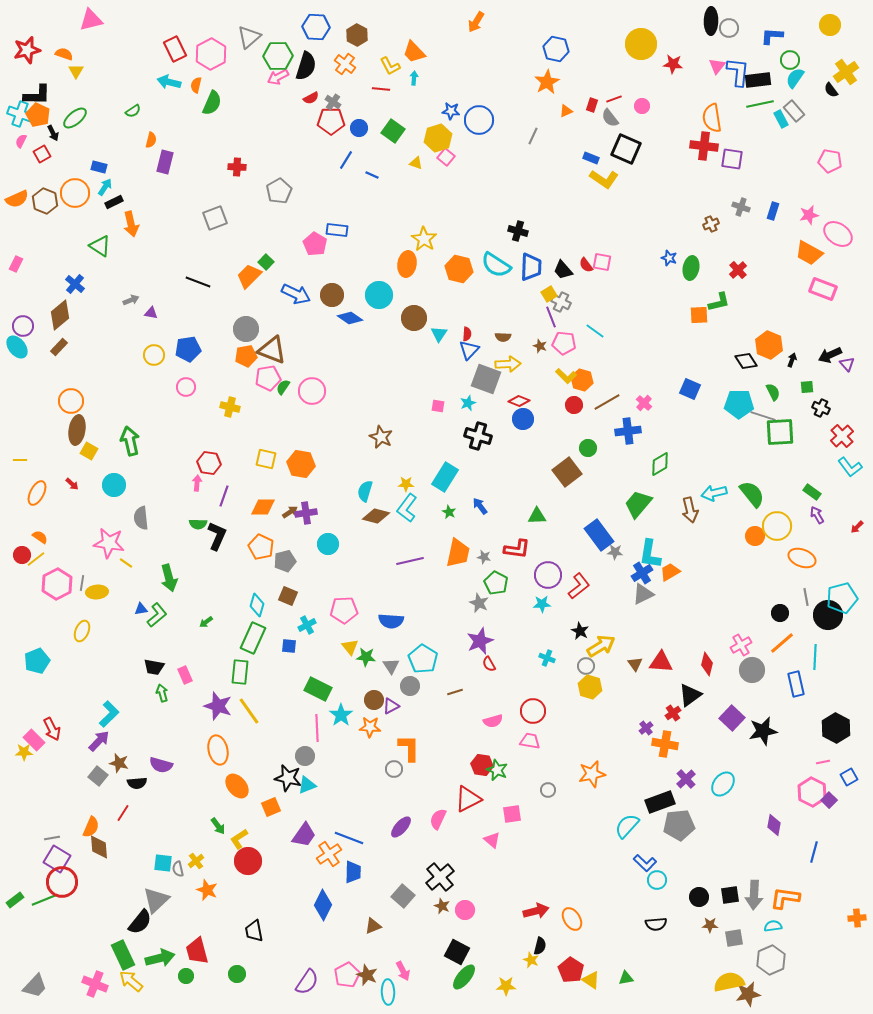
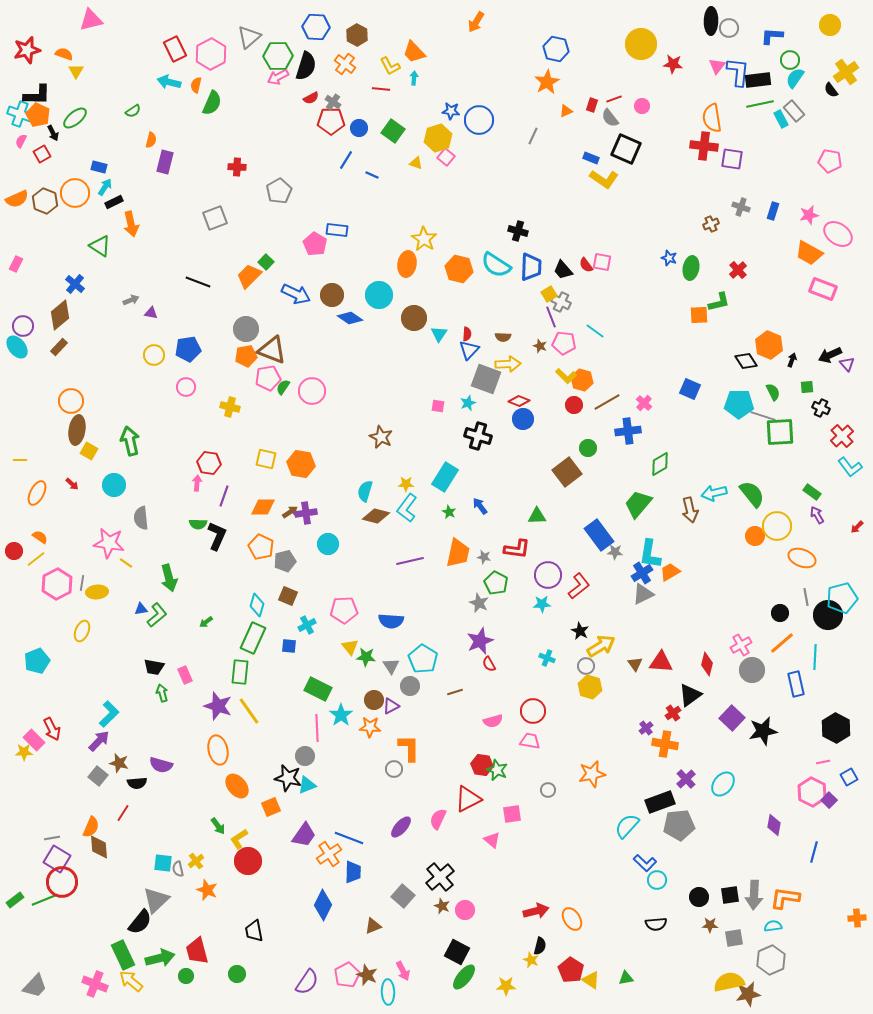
red circle at (22, 555): moved 8 px left, 4 px up
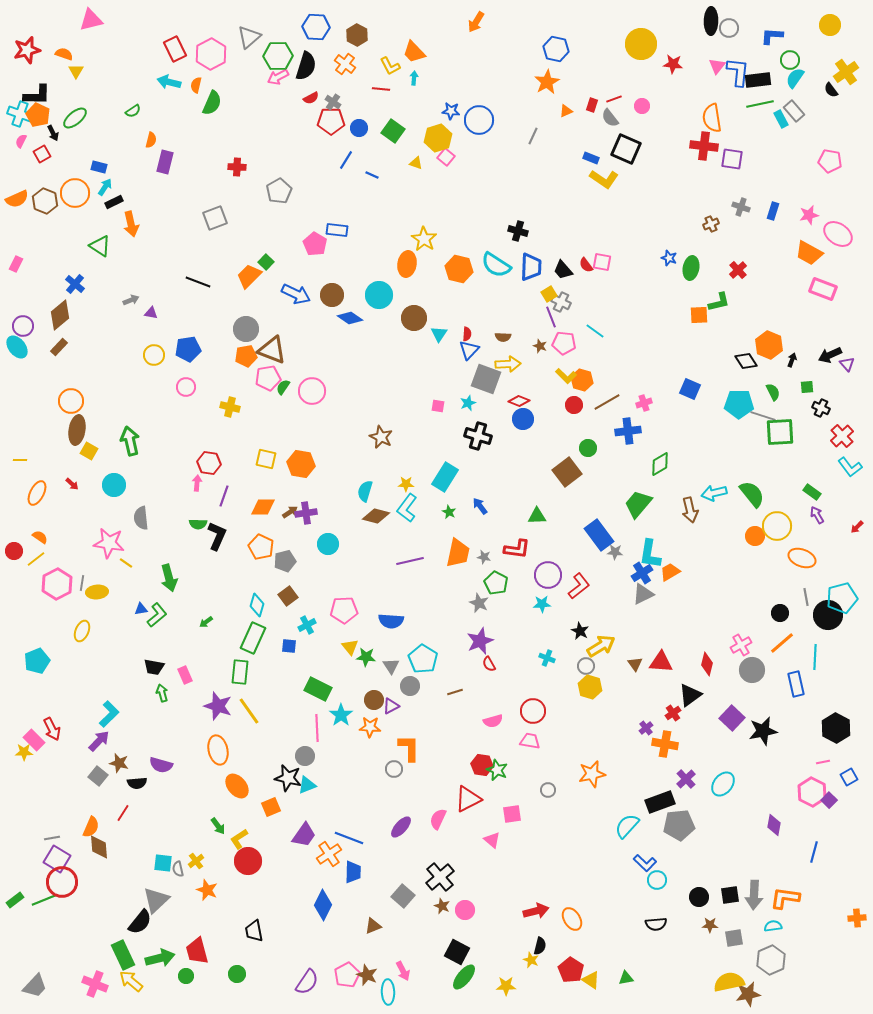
pink cross at (644, 403): rotated 28 degrees clockwise
brown square at (288, 596): rotated 30 degrees clockwise
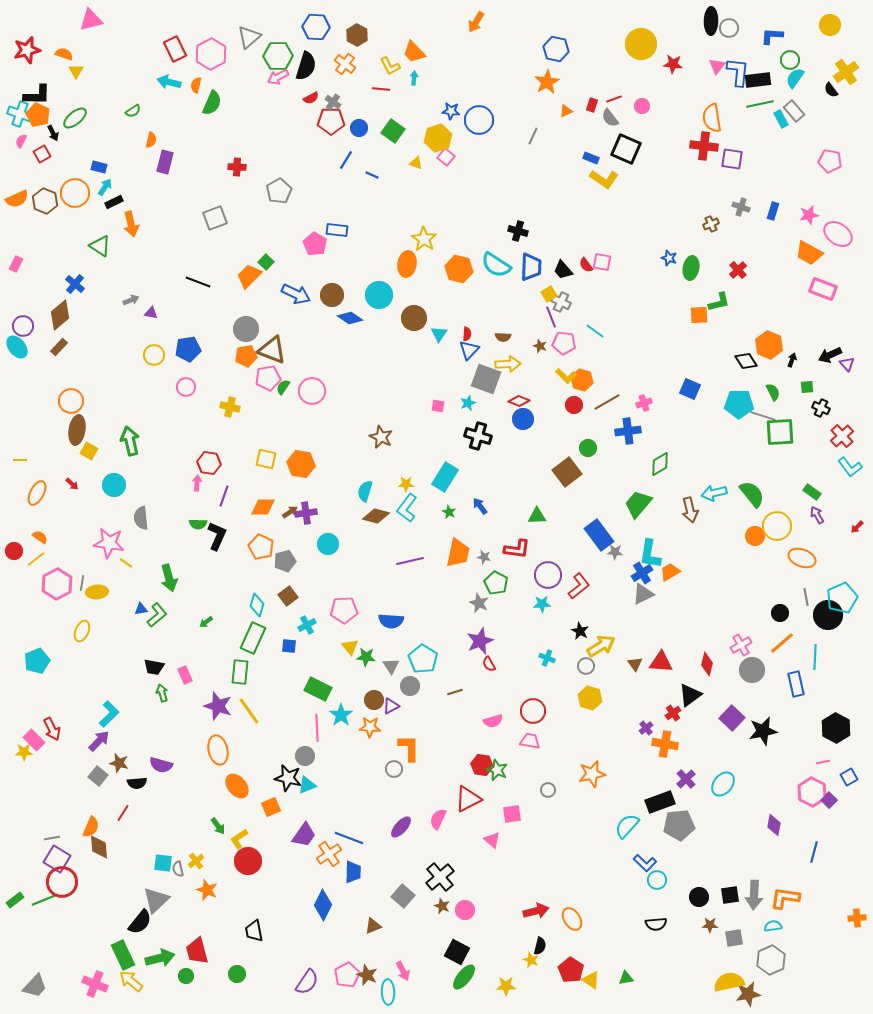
cyan pentagon at (842, 598): rotated 8 degrees counterclockwise
yellow hexagon at (590, 687): moved 11 px down
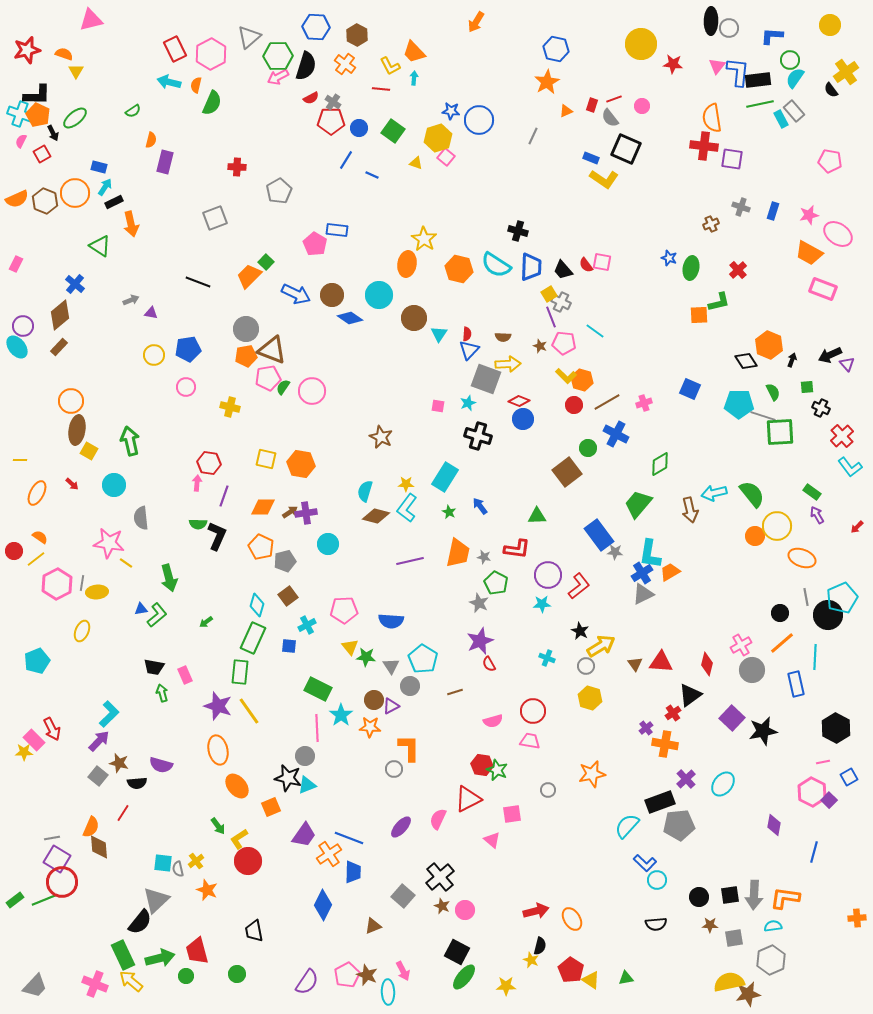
blue cross at (628, 431): moved 12 px left, 3 px down; rotated 35 degrees clockwise
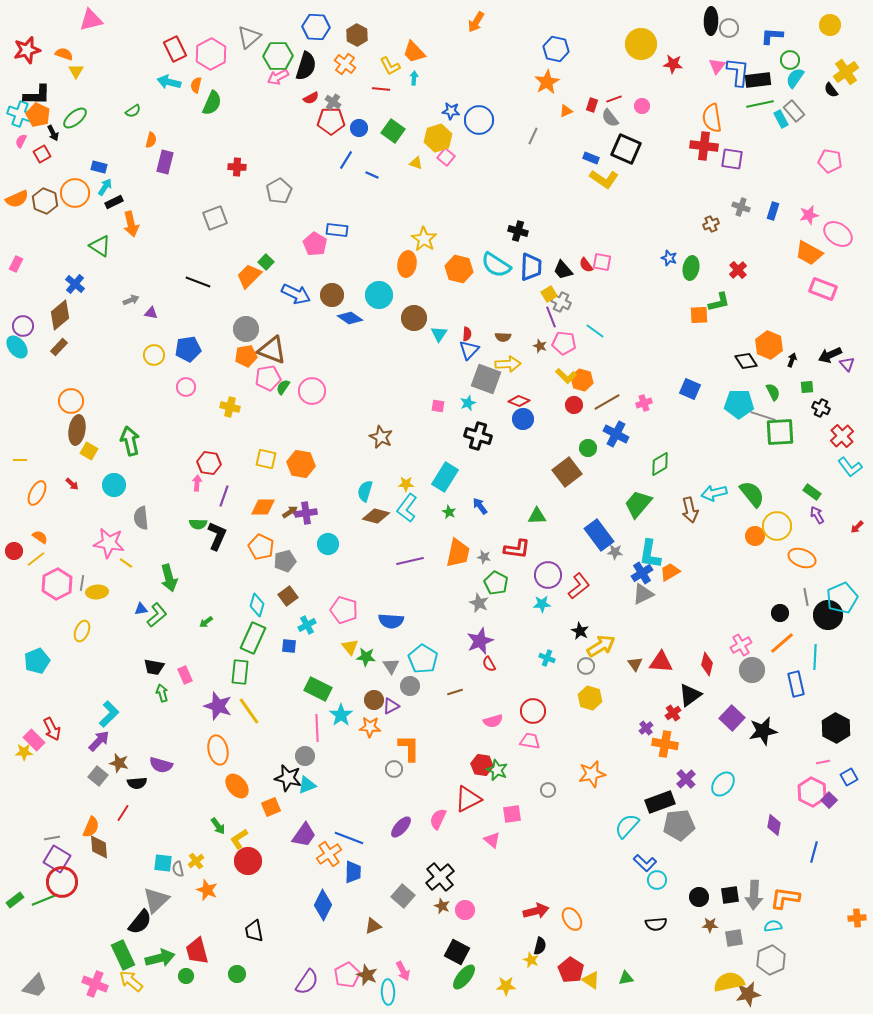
pink pentagon at (344, 610): rotated 20 degrees clockwise
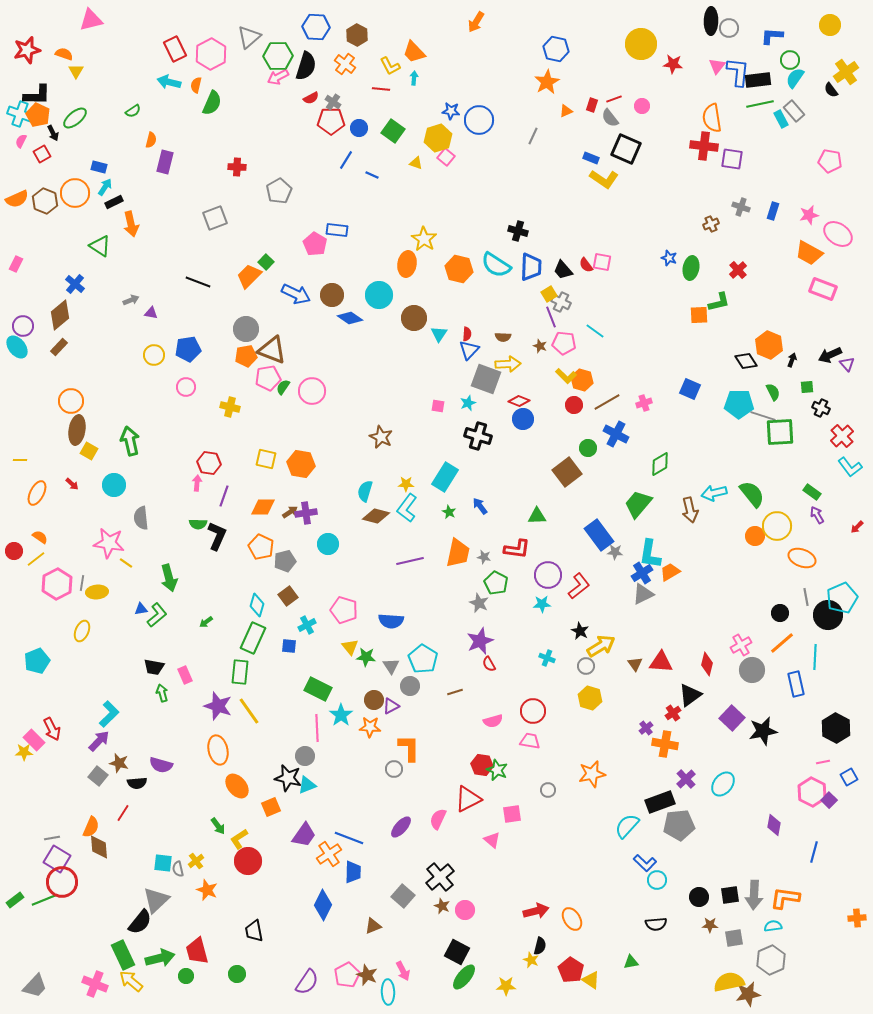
green triangle at (626, 978): moved 5 px right, 16 px up
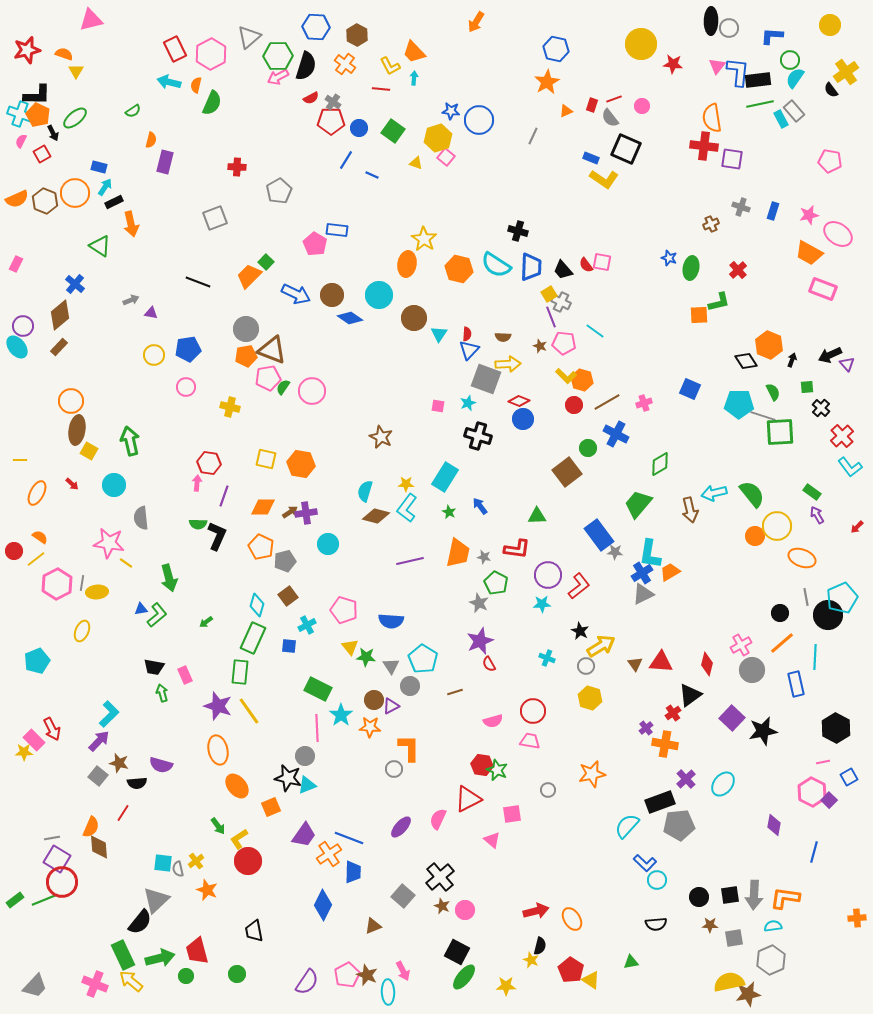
black cross at (821, 408): rotated 18 degrees clockwise
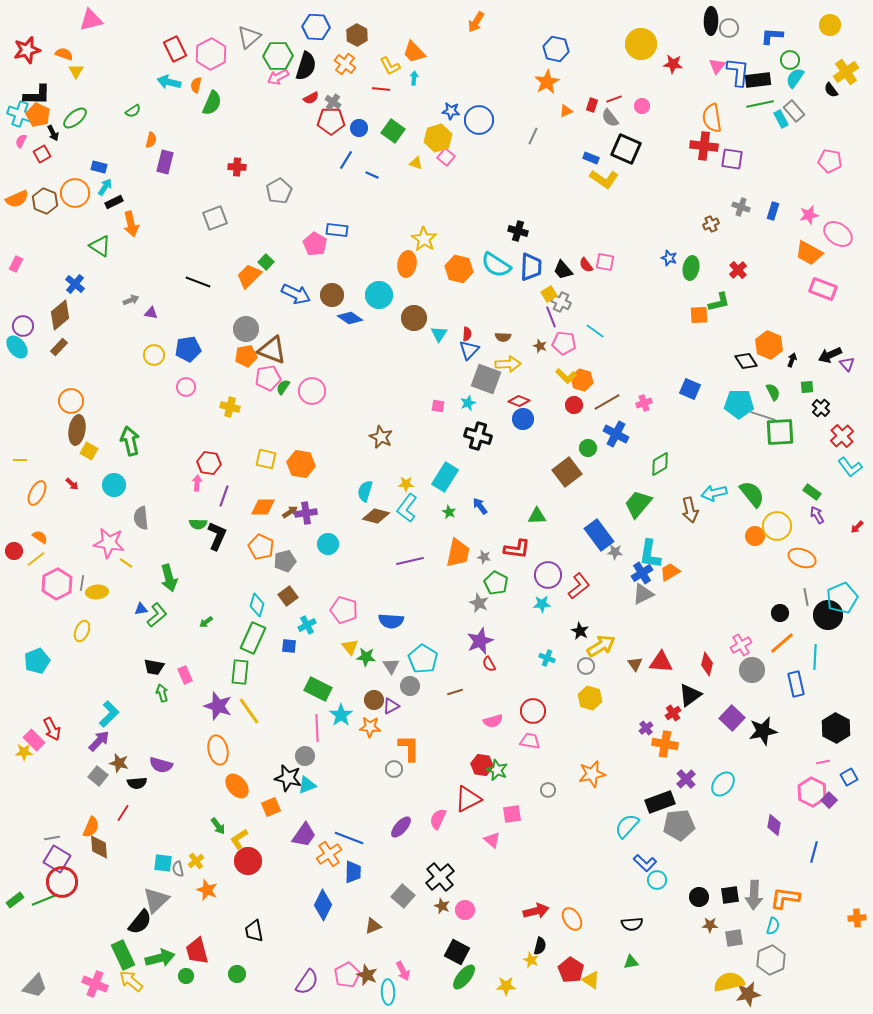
pink square at (602, 262): moved 3 px right
black semicircle at (656, 924): moved 24 px left
cyan semicircle at (773, 926): rotated 114 degrees clockwise
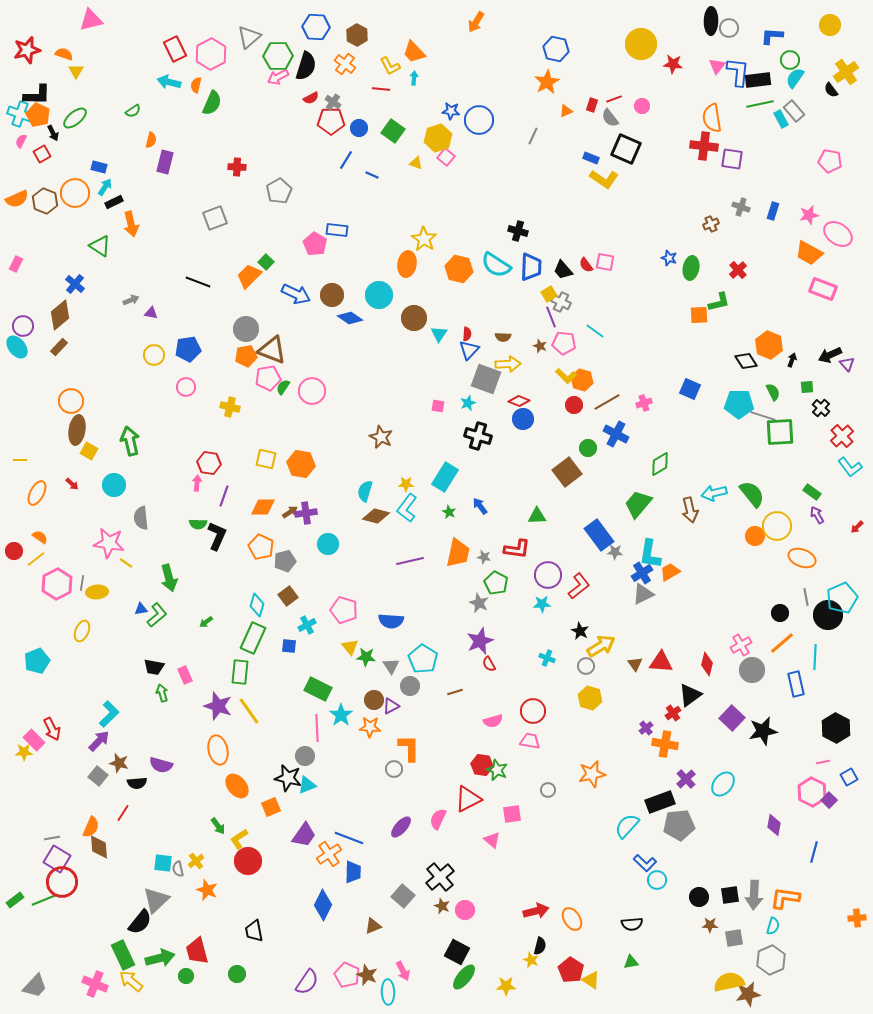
pink pentagon at (347, 975): rotated 20 degrees counterclockwise
